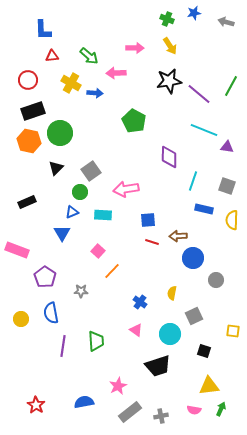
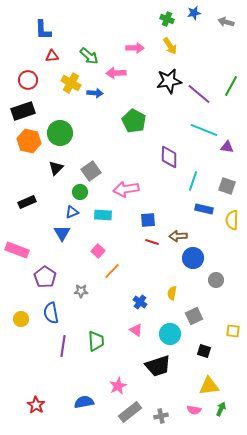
black rectangle at (33, 111): moved 10 px left
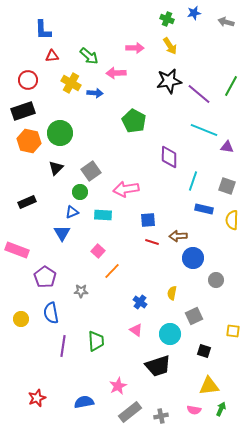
red star at (36, 405): moved 1 px right, 7 px up; rotated 18 degrees clockwise
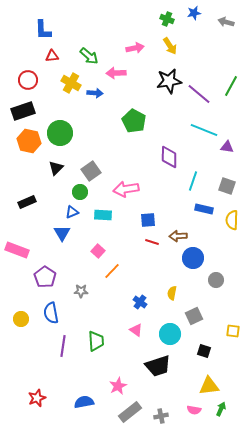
pink arrow at (135, 48): rotated 12 degrees counterclockwise
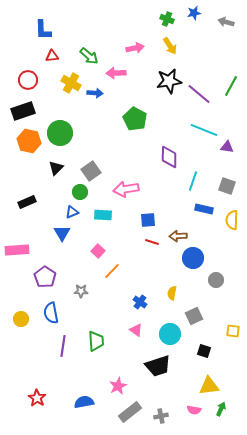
green pentagon at (134, 121): moved 1 px right, 2 px up
pink rectangle at (17, 250): rotated 25 degrees counterclockwise
red star at (37, 398): rotated 18 degrees counterclockwise
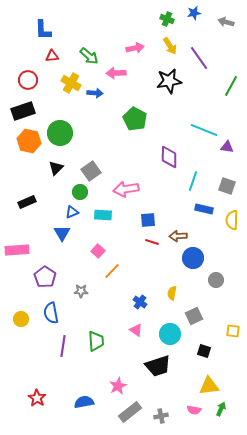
purple line at (199, 94): moved 36 px up; rotated 15 degrees clockwise
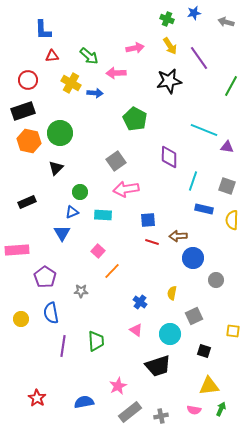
gray square at (91, 171): moved 25 px right, 10 px up
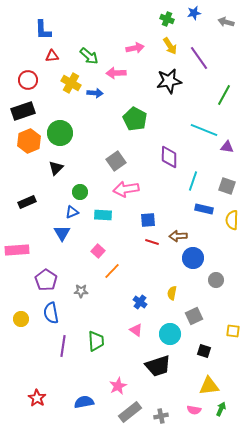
green line at (231, 86): moved 7 px left, 9 px down
orange hexagon at (29, 141): rotated 25 degrees clockwise
purple pentagon at (45, 277): moved 1 px right, 3 px down
